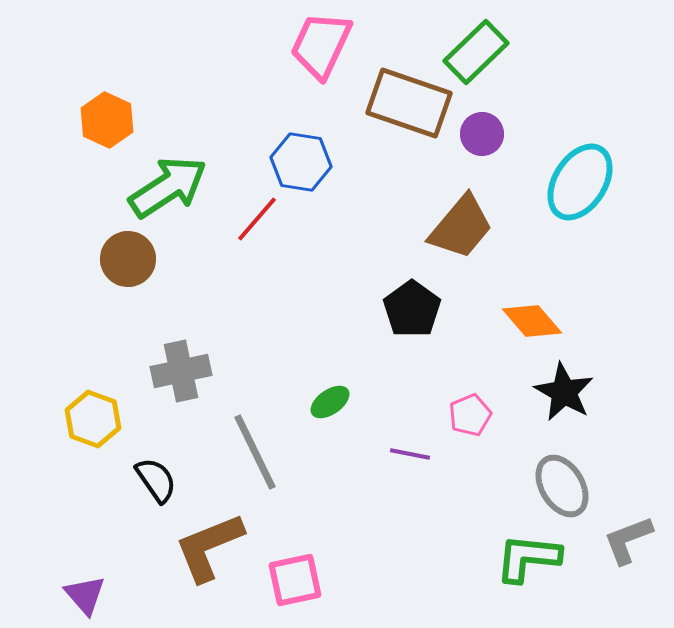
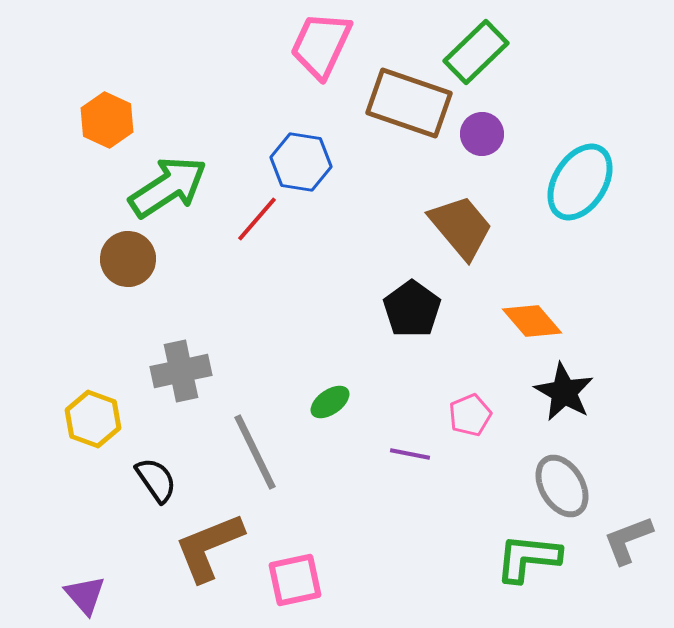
brown trapezoid: rotated 80 degrees counterclockwise
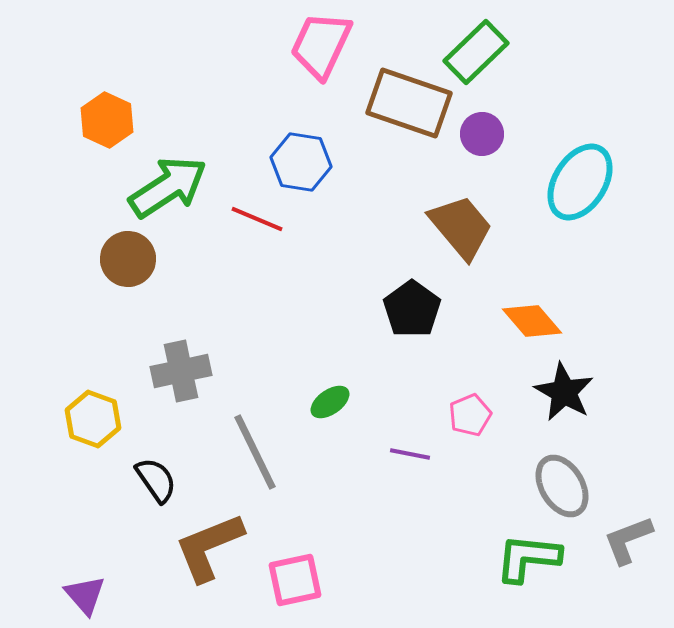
red line: rotated 72 degrees clockwise
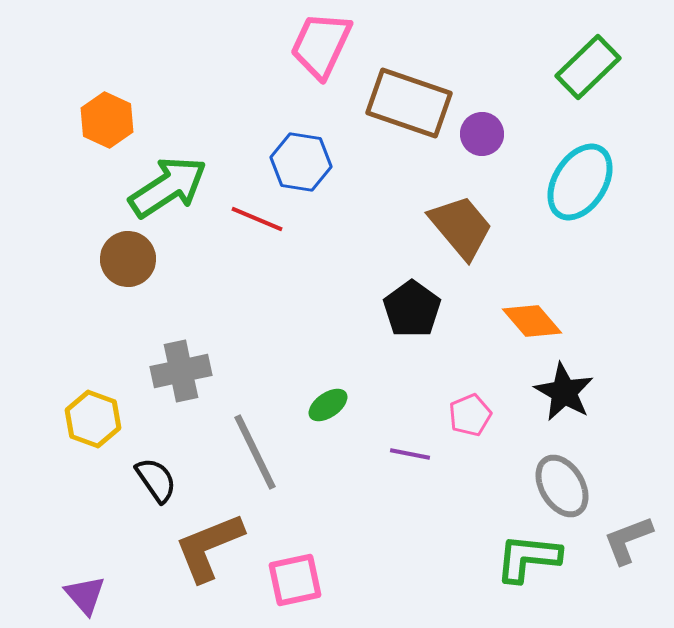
green rectangle: moved 112 px right, 15 px down
green ellipse: moved 2 px left, 3 px down
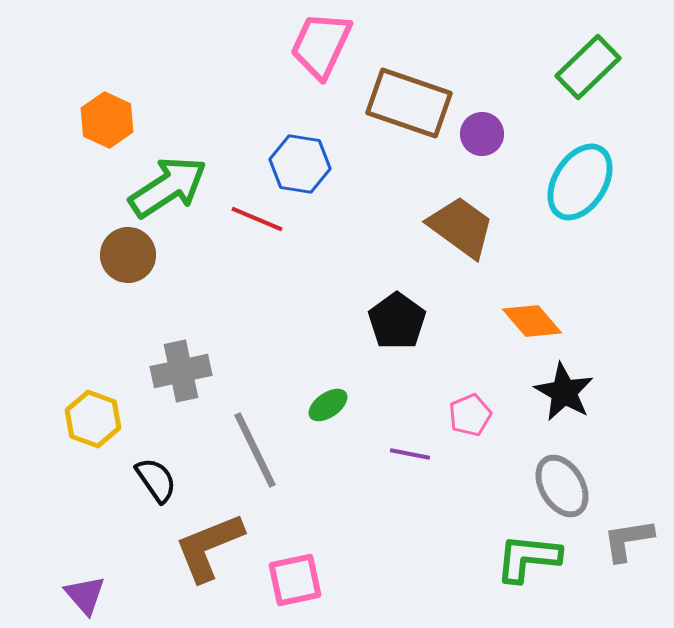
blue hexagon: moved 1 px left, 2 px down
brown trapezoid: rotated 14 degrees counterclockwise
brown circle: moved 4 px up
black pentagon: moved 15 px left, 12 px down
gray line: moved 2 px up
gray L-shape: rotated 12 degrees clockwise
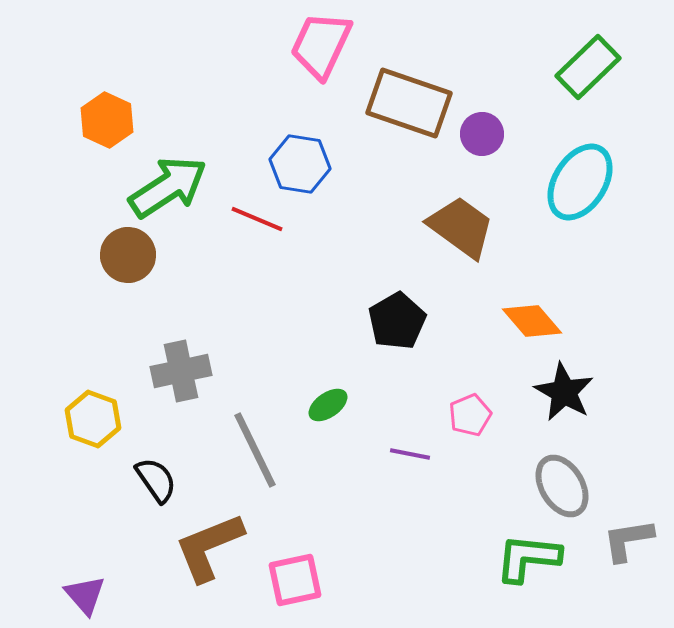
black pentagon: rotated 6 degrees clockwise
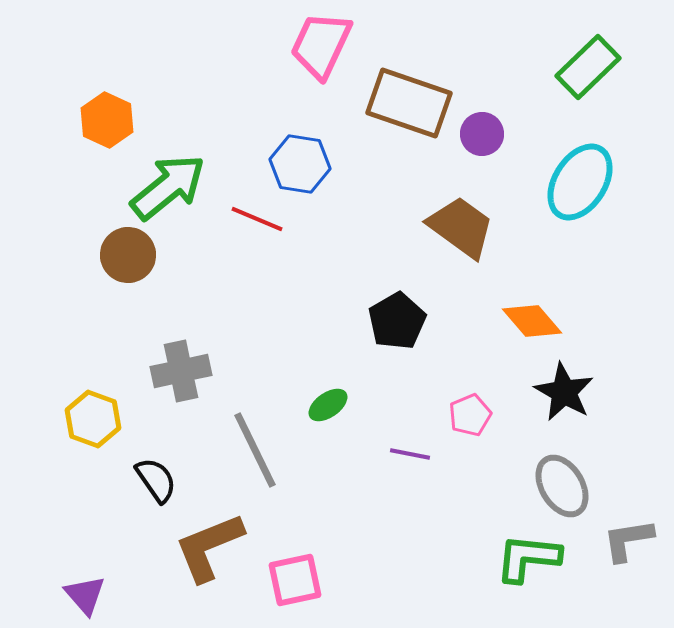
green arrow: rotated 6 degrees counterclockwise
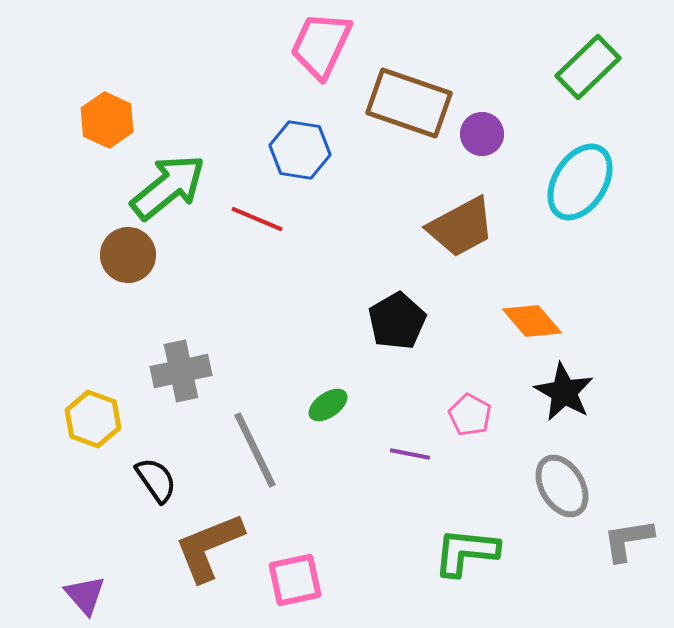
blue hexagon: moved 14 px up
brown trapezoid: rotated 116 degrees clockwise
pink pentagon: rotated 21 degrees counterclockwise
green L-shape: moved 62 px left, 6 px up
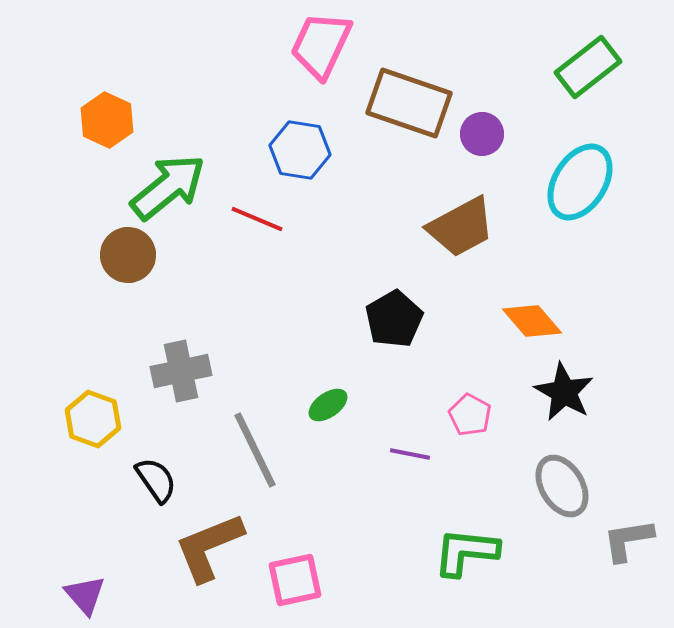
green rectangle: rotated 6 degrees clockwise
black pentagon: moved 3 px left, 2 px up
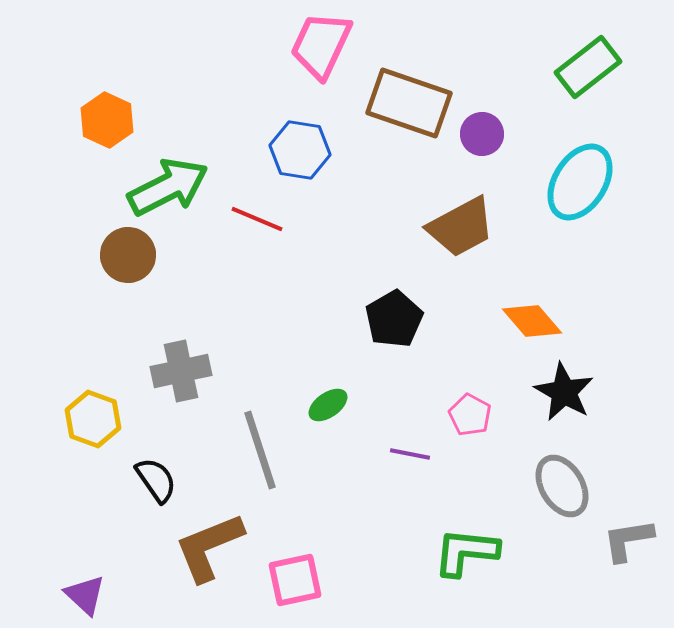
green arrow: rotated 12 degrees clockwise
gray line: moved 5 px right; rotated 8 degrees clockwise
purple triangle: rotated 6 degrees counterclockwise
